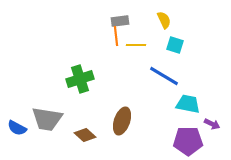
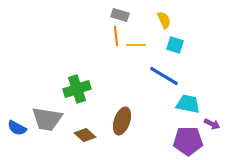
gray rectangle: moved 6 px up; rotated 24 degrees clockwise
green cross: moved 3 px left, 10 px down
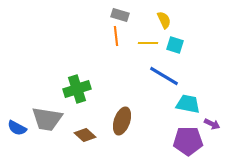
yellow line: moved 12 px right, 2 px up
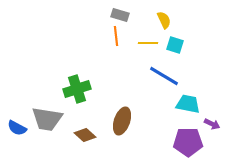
purple pentagon: moved 1 px down
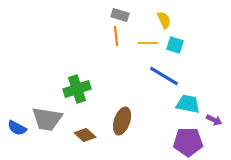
purple arrow: moved 2 px right, 4 px up
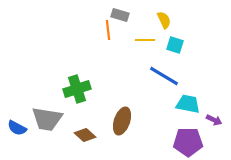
orange line: moved 8 px left, 6 px up
yellow line: moved 3 px left, 3 px up
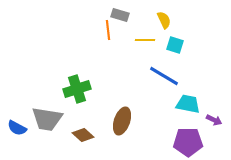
brown diamond: moved 2 px left
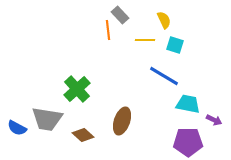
gray rectangle: rotated 30 degrees clockwise
green cross: rotated 24 degrees counterclockwise
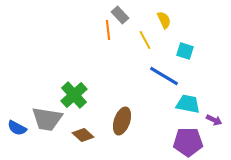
yellow line: rotated 60 degrees clockwise
cyan square: moved 10 px right, 6 px down
green cross: moved 3 px left, 6 px down
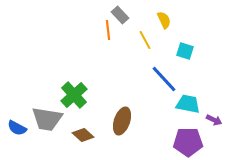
blue line: moved 3 px down; rotated 16 degrees clockwise
